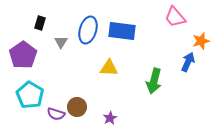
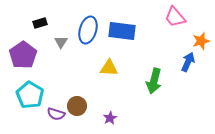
black rectangle: rotated 56 degrees clockwise
brown circle: moved 1 px up
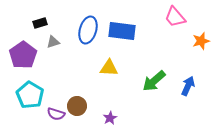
gray triangle: moved 8 px left; rotated 40 degrees clockwise
blue arrow: moved 24 px down
green arrow: rotated 35 degrees clockwise
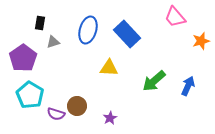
black rectangle: rotated 64 degrees counterclockwise
blue rectangle: moved 5 px right, 3 px down; rotated 40 degrees clockwise
purple pentagon: moved 3 px down
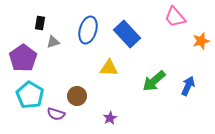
brown circle: moved 10 px up
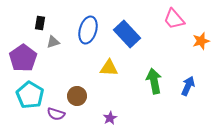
pink trapezoid: moved 1 px left, 2 px down
green arrow: rotated 120 degrees clockwise
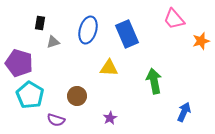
blue rectangle: rotated 20 degrees clockwise
purple pentagon: moved 4 px left, 5 px down; rotated 20 degrees counterclockwise
blue arrow: moved 4 px left, 26 px down
purple semicircle: moved 6 px down
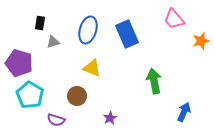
yellow triangle: moved 17 px left; rotated 18 degrees clockwise
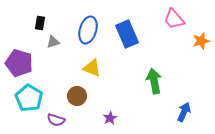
cyan pentagon: moved 1 px left, 3 px down
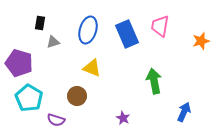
pink trapezoid: moved 14 px left, 7 px down; rotated 50 degrees clockwise
purple star: moved 13 px right; rotated 16 degrees counterclockwise
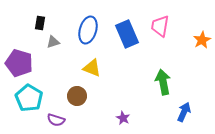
orange star: moved 1 px right, 1 px up; rotated 12 degrees counterclockwise
green arrow: moved 9 px right, 1 px down
